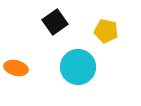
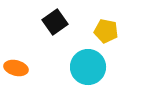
cyan circle: moved 10 px right
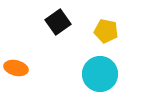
black square: moved 3 px right
cyan circle: moved 12 px right, 7 px down
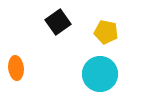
yellow pentagon: moved 1 px down
orange ellipse: rotated 70 degrees clockwise
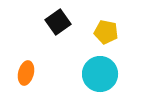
orange ellipse: moved 10 px right, 5 px down; rotated 20 degrees clockwise
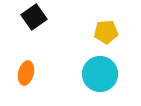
black square: moved 24 px left, 5 px up
yellow pentagon: rotated 15 degrees counterclockwise
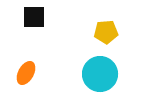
black square: rotated 35 degrees clockwise
orange ellipse: rotated 15 degrees clockwise
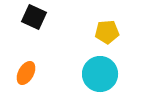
black square: rotated 25 degrees clockwise
yellow pentagon: moved 1 px right
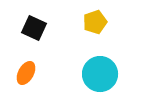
black square: moved 11 px down
yellow pentagon: moved 12 px left, 10 px up; rotated 15 degrees counterclockwise
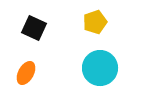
cyan circle: moved 6 px up
